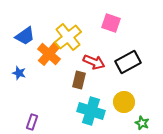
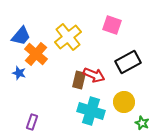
pink square: moved 1 px right, 2 px down
blue trapezoid: moved 4 px left; rotated 15 degrees counterclockwise
orange cross: moved 13 px left
red arrow: moved 13 px down
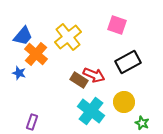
pink square: moved 5 px right
blue trapezoid: moved 2 px right
brown rectangle: rotated 72 degrees counterclockwise
cyan cross: rotated 20 degrees clockwise
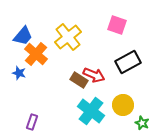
yellow circle: moved 1 px left, 3 px down
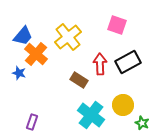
red arrow: moved 6 px right, 11 px up; rotated 115 degrees counterclockwise
cyan cross: moved 4 px down
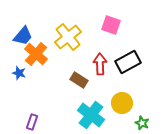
pink square: moved 6 px left
yellow circle: moved 1 px left, 2 px up
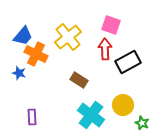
orange cross: rotated 15 degrees counterclockwise
red arrow: moved 5 px right, 15 px up
yellow circle: moved 1 px right, 2 px down
purple rectangle: moved 5 px up; rotated 21 degrees counterclockwise
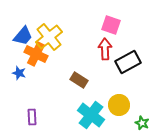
yellow cross: moved 19 px left
yellow circle: moved 4 px left
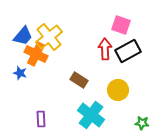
pink square: moved 10 px right
black rectangle: moved 11 px up
blue star: moved 1 px right
yellow circle: moved 1 px left, 15 px up
purple rectangle: moved 9 px right, 2 px down
green star: rotated 16 degrees counterclockwise
